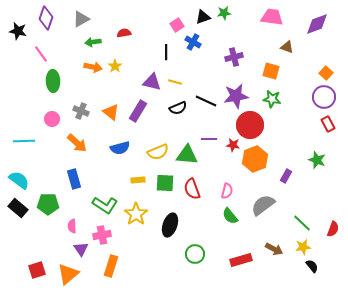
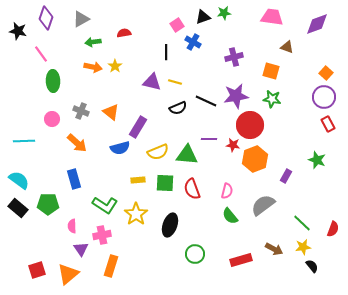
purple rectangle at (138, 111): moved 16 px down
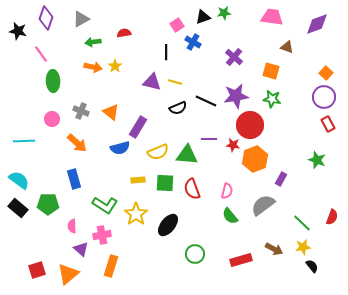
purple cross at (234, 57): rotated 36 degrees counterclockwise
purple rectangle at (286, 176): moved 5 px left, 3 px down
black ellipse at (170, 225): moved 2 px left; rotated 20 degrees clockwise
red semicircle at (333, 229): moved 1 px left, 12 px up
purple triangle at (81, 249): rotated 14 degrees counterclockwise
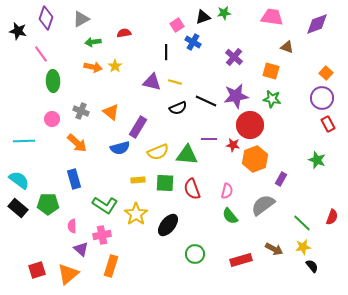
purple circle at (324, 97): moved 2 px left, 1 px down
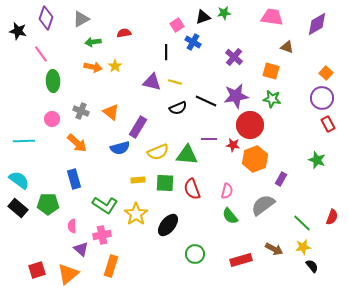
purple diamond at (317, 24): rotated 10 degrees counterclockwise
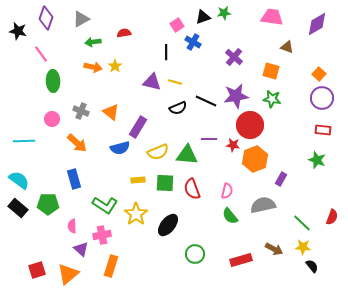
orange square at (326, 73): moved 7 px left, 1 px down
red rectangle at (328, 124): moved 5 px left, 6 px down; rotated 56 degrees counterclockwise
gray semicircle at (263, 205): rotated 25 degrees clockwise
yellow star at (303, 247): rotated 14 degrees clockwise
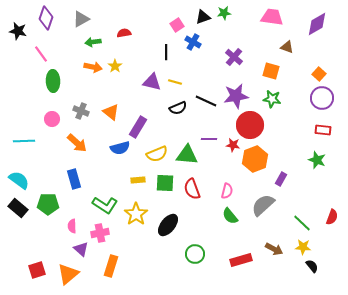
yellow semicircle at (158, 152): moved 1 px left, 2 px down
gray semicircle at (263, 205): rotated 30 degrees counterclockwise
pink cross at (102, 235): moved 2 px left, 2 px up
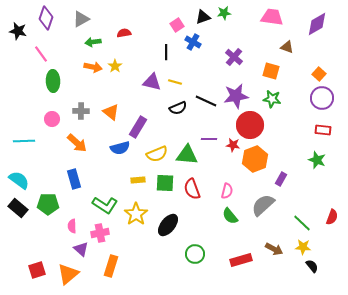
gray cross at (81, 111): rotated 21 degrees counterclockwise
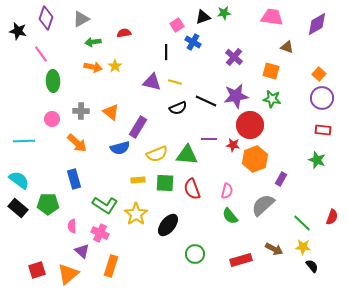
pink cross at (100, 233): rotated 36 degrees clockwise
purple triangle at (81, 249): moved 1 px right, 2 px down
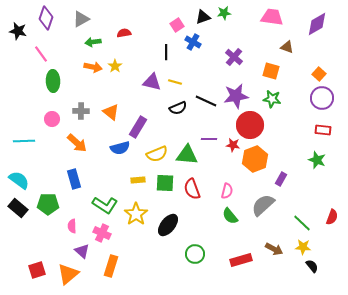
pink cross at (100, 233): moved 2 px right
